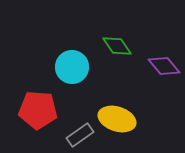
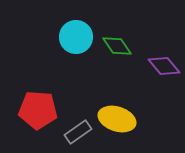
cyan circle: moved 4 px right, 30 px up
gray rectangle: moved 2 px left, 3 px up
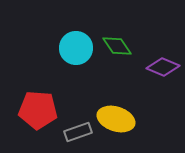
cyan circle: moved 11 px down
purple diamond: moved 1 px left, 1 px down; rotated 28 degrees counterclockwise
yellow ellipse: moved 1 px left
gray rectangle: rotated 16 degrees clockwise
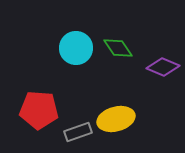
green diamond: moved 1 px right, 2 px down
red pentagon: moved 1 px right
yellow ellipse: rotated 33 degrees counterclockwise
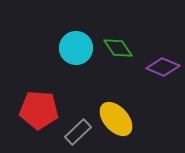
yellow ellipse: rotated 63 degrees clockwise
gray rectangle: rotated 24 degrees counterclockwise
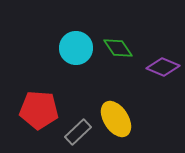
yellow ellipse: rotated 9 degrees clockwise
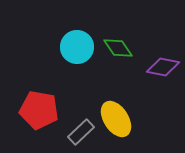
cyan circle: moved 1 px right, 1 px up
purple diamond: rotated 12 degrees counterclockwise
red pentagon: rotated 6 degrees clockwise
gray rectangle: moved 3 px right
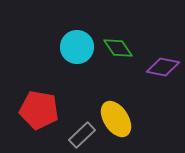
gray rectangle: moved 1 px right, 3 px down
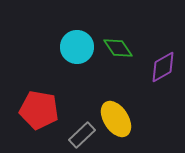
purple diamond: rotated 40 degrees counterclockwise
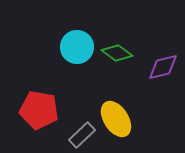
green diamond: moved 1 px left, 5 px down; rotated 20 degrees counterclockwise
purple diamond: rotated 16 degrees clockwise
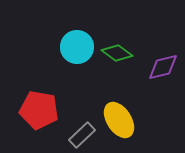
yellow ellipse: moved 3 px right, 1 px down
